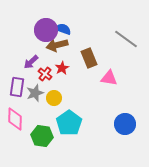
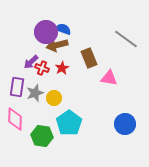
purple circle: moved 2 px down
red cross: moved 3 px left, 6 px up; rotated 16 degrees counterclockwise
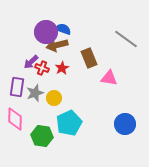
cyan pentagon: rotated 10 degrees clockwise
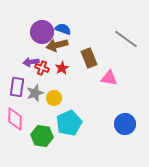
purple circle: moved 4 px left
purple arrow: rotated 35 degrees clockwise
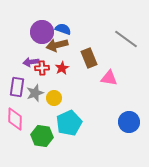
red cross: rotated 24 degrees counterclockwise
blue circle: moved 4 px right, 2 px up
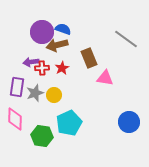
pink triangle: moved 4 px left
yellow circle: moved 3 px up
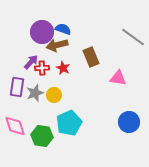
gray line: moved 7 px right, 2 px up
brown rectangle: moved 2 px right, 1 px up
purple arrow: rotated 140 degrees clockwise
red star: moved 1 px right; rotated 16 degrees counterclockwise
pink triangle: moved 13 px right
pink diamond: moved 7 px down; rotated 20 degrees counterclockwise
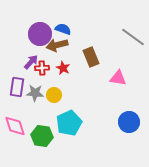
purple circle: moved 2 px left, 2 px down
gray star: rotated 24 degrees clockwise
